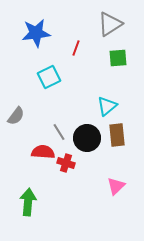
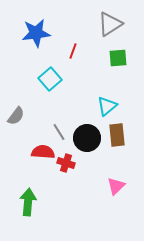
red line: moved 3 px left, 3 px down
cyan square: moved 1 px right, 2 px down; rotated 15 degrees counterclockwise
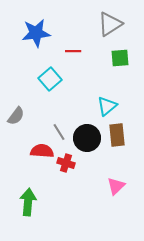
red line: rotated 70 degrees clockwise
green square: moved 2 px right
red semicircle: moved 1 px left, 1 px up
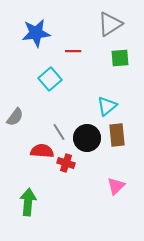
gray semicircle: moved 1 px left, 1 px down
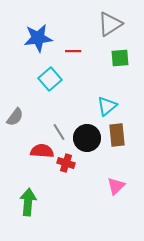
blue star: moved 2 px right, 5 px down
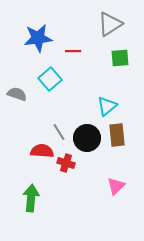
gray semicircle: moved 2 px right, 23 px up; rotated 108 degrees counterclockwise
green arrow: moved 3 px right, 4 px up
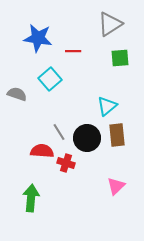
blue star: rotated 16 degrees clockwise
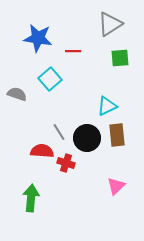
cyan triangle: rotated 15 degrees clockwise
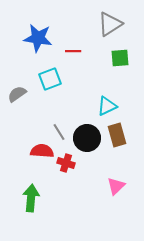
cyan square: rotated 20 degrees clockwise
gray semicircle: rotated 54 degrees counterclockwise
brown rectangle: rotated 10 degrees counterclockwise
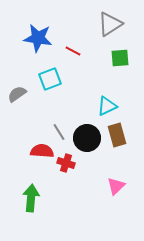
red line: rotated 28 degrees clockwise
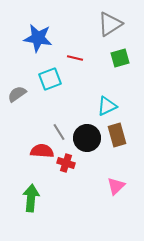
red line: moved 2 px right, 7 px down; rotated 14 degrees counterclockwise
green square: rotated 12 degrees counterclockwise
